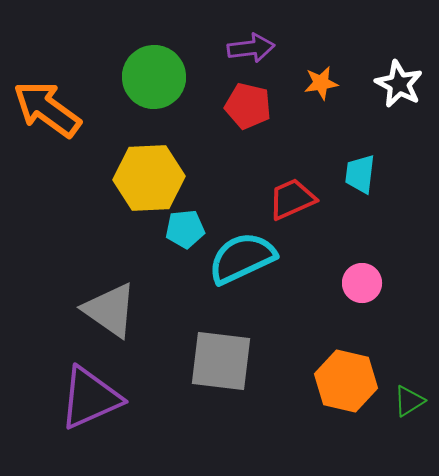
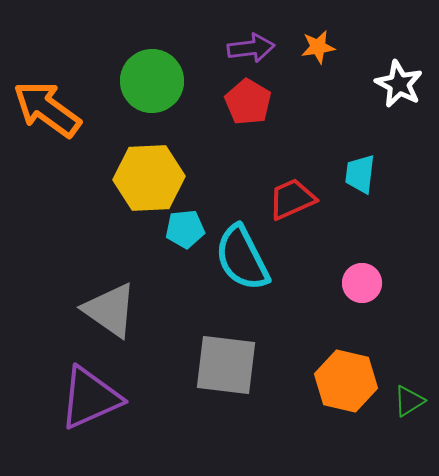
green circle: moved 2 px left, 4 px down
orange star: moved 3 px left, 36 px up
red pentagon: moved 4 px up; rotated 18 degrees clockwise
cyan semicircle: rotated 92 degrees counterclockwise
gray square: moved 5 px right, 4 px down
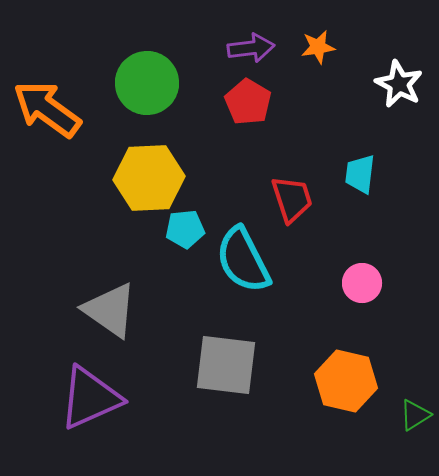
green circle: moved 5 px left, 2 px down
red trapezoid: rotated 96 degrees clockwise
cyan semicircle: moved 1 px right, 2 px down
green triangle: moved 6 px right, 14 px down
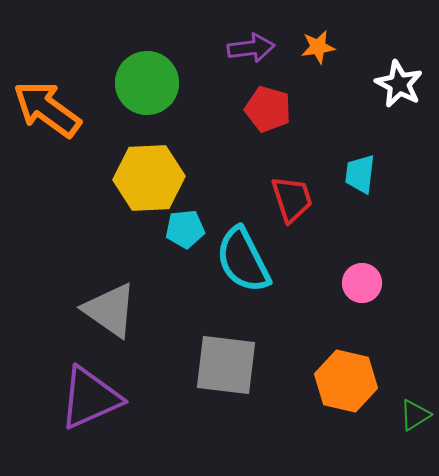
red pentagon: moved 20 px right, 7 px down; rotated 15 degrees counterclockwise
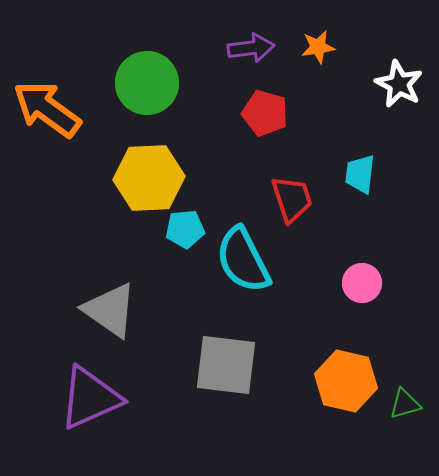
red pentagon: moved 3 px left, 4 px down
green triangle: moved 10 px left, 11 px up; rotated 16 degrees clockwise
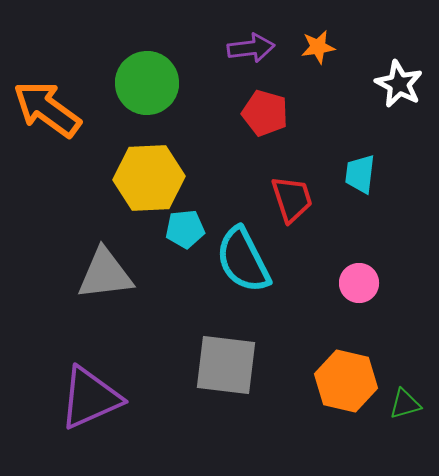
pink circle: moved 3 px left
gray triangle: moved 5 px left, 36 px up; rotated 42 degrees counterclockwise
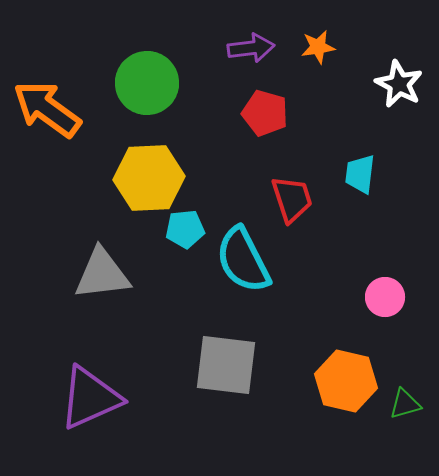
gray triangle: moved 3 px left
pink circle: moved 26 px right, 14 px down
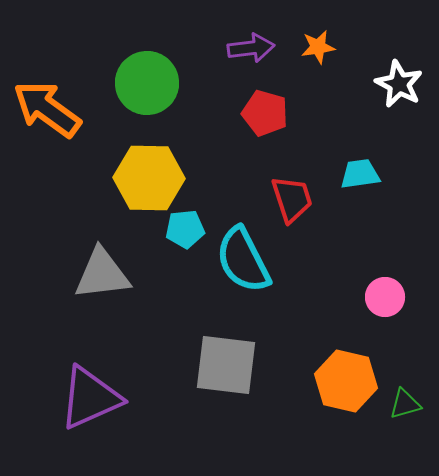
cyan trapezoid: rotated 75 degrees clockwise
yellow hexagon: rotated 4 degrees clockwise
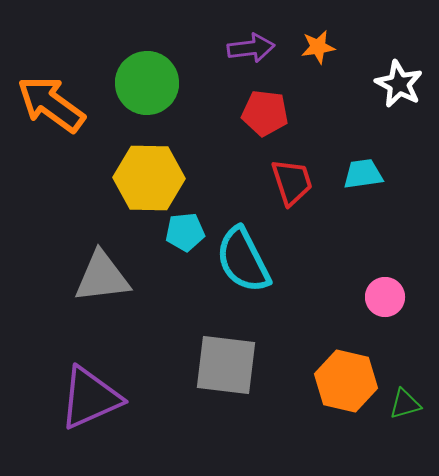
orange arrow: moved 4 px right, 5 px up
red pentagon: rotated 9 degrees counterclockwise
cyan trapezoid: moved 3 px right
red trapezoid: moved 17 px up
cyan pentagon: moved 3 px down
gray triangle: moved 3 px down
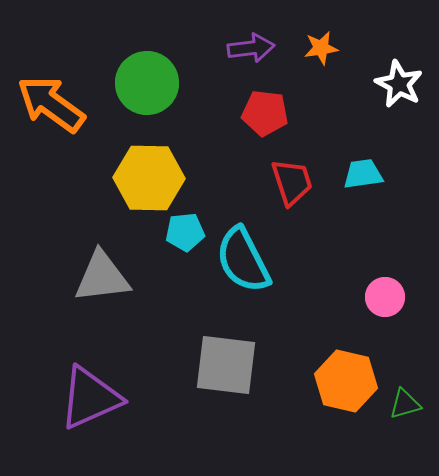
orange star: moved 3 px right, 1 px down
